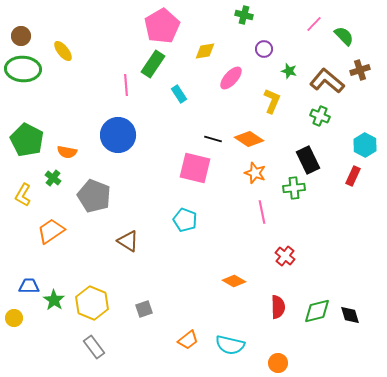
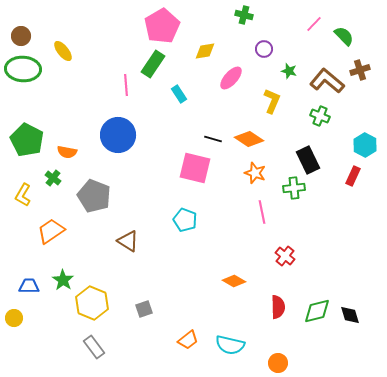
green star at (54, 300): moved 9 px right, 20 px up
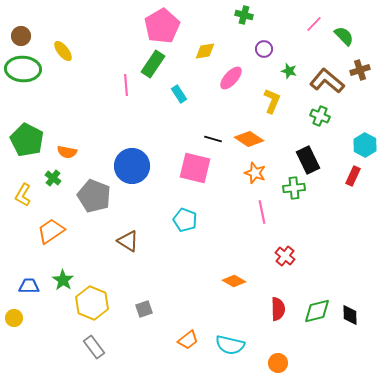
blue circle at (118, 135): moved 14 px right, 31 px down
red semicircle at (278, 307): moved 2 px down
black diamond at (350, 315): rotated 15 degrees clockwise
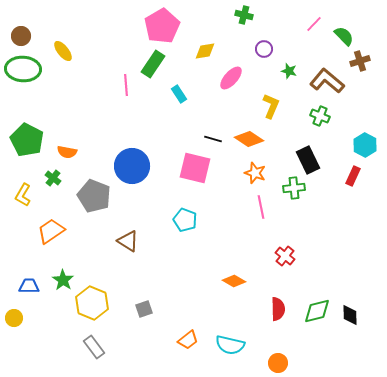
brown cross at (360, 70): moved 9 px up
yellow L-shape at (272, 101): moved 1 px left, 5 px down
pink line at (262, 212): moved 1 px left, 5 px up
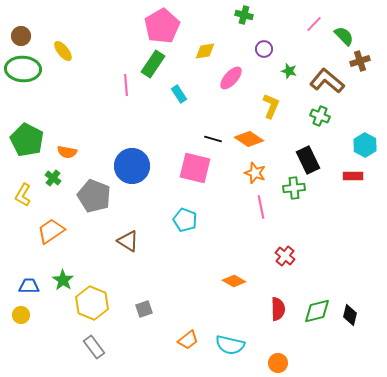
red rectangle at (353, 176): rotated 66 degrees clockwise
black diamond at (350, 315): rotated 15 degrees clockwise
yellow circle at (14, 318): moved 7 px right, 3 px up
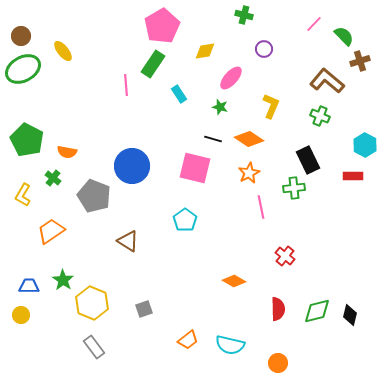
green ellipse at (23, 69): rotated 32 degrees counterclockwise
green star at (289, 71): moved 69 px left, 36 px down
orange star at (255, 173): moved 6 px left; rotated 25 degrees clockwise
cyan pentagon at (185, 220): rotated 15 degrees clockwise
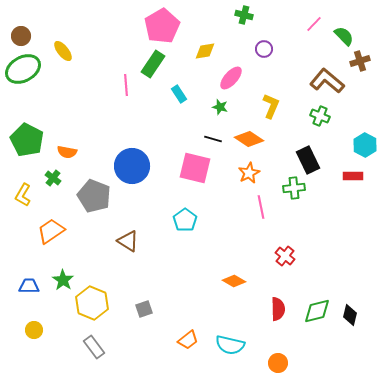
yellow circle at (21, 315): moved 13 px right, 15 px down
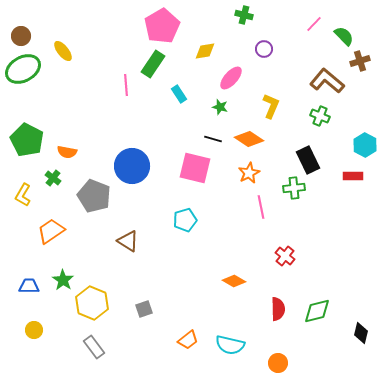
cyan pentagon at (185, 220): rotated 20 degrees clockwise
black diamond at (350, 315): moved 11 px right, 18 px down
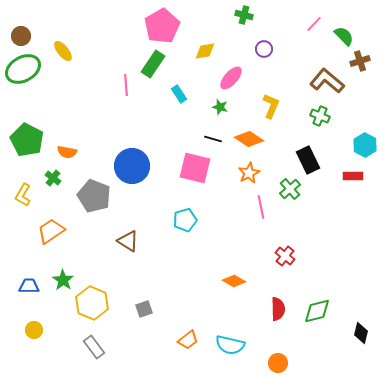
green cross at (294, 188): moved 4 px left, 1 px down; rotated 35 degrees counterclockwise
